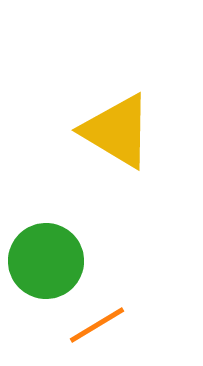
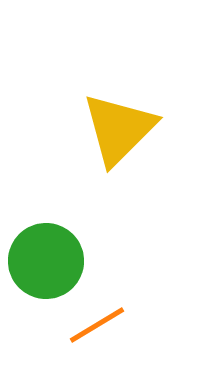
yellow triangle: moved 2 px right, 2 px up; rotated 44 degrees clockwise
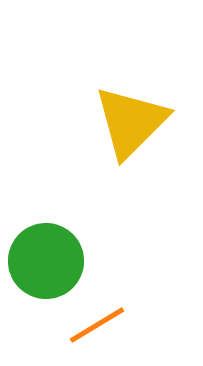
yellow triangle: moved 12 px right, 7 px up
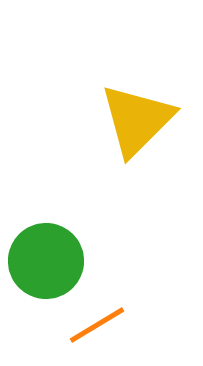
yellow triangle: moved 6 px right, 2 px up
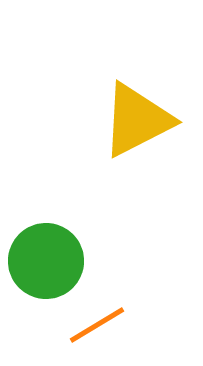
yellow triangle: rotated 18 degrees clockwise
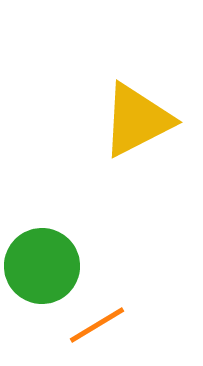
green circle: moved 4 px left, 5 px down
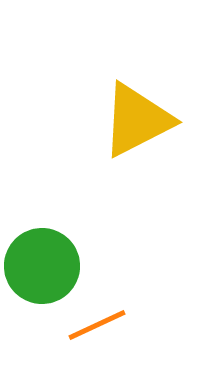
orange line: rotated 6 degrees clockwise
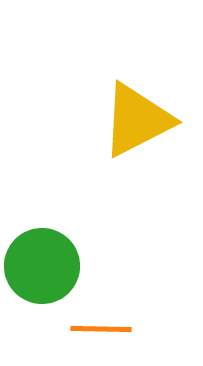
orange line: moved 4 px right, 4 px down; rotated 26 degrees clockwise
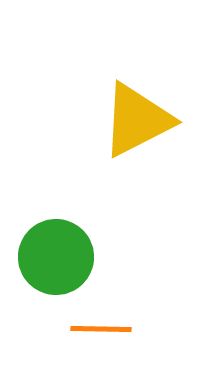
green circle: moved 14 px right, 9 px up
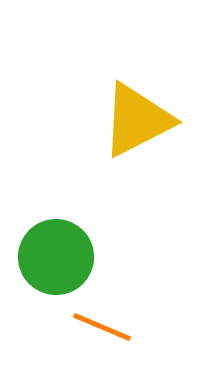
orange line: moved 1 px right, 2 px up; rotated 22 degrees clockwise
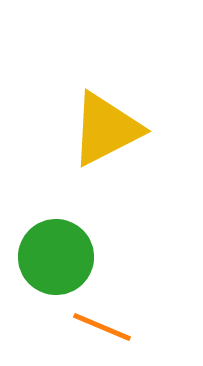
yellow triangle: moved 31 px left, 9 px down
